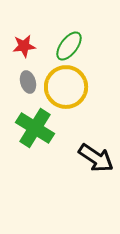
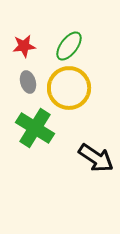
yellow circle: moved 3 px right, 1 px down
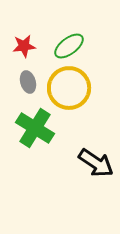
green ellipse: rotated 16 degrees clockwise
black arrow: moved 5 px down
